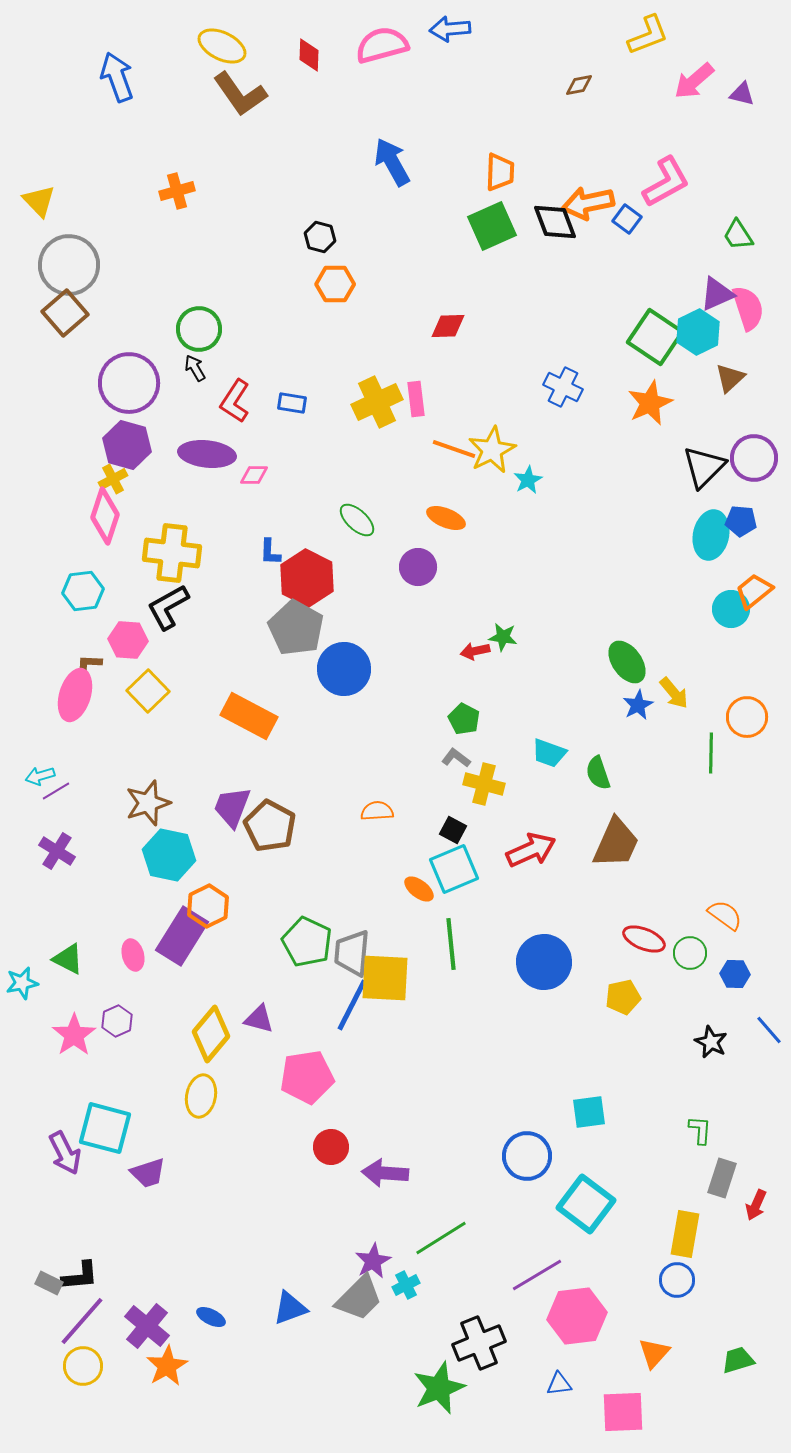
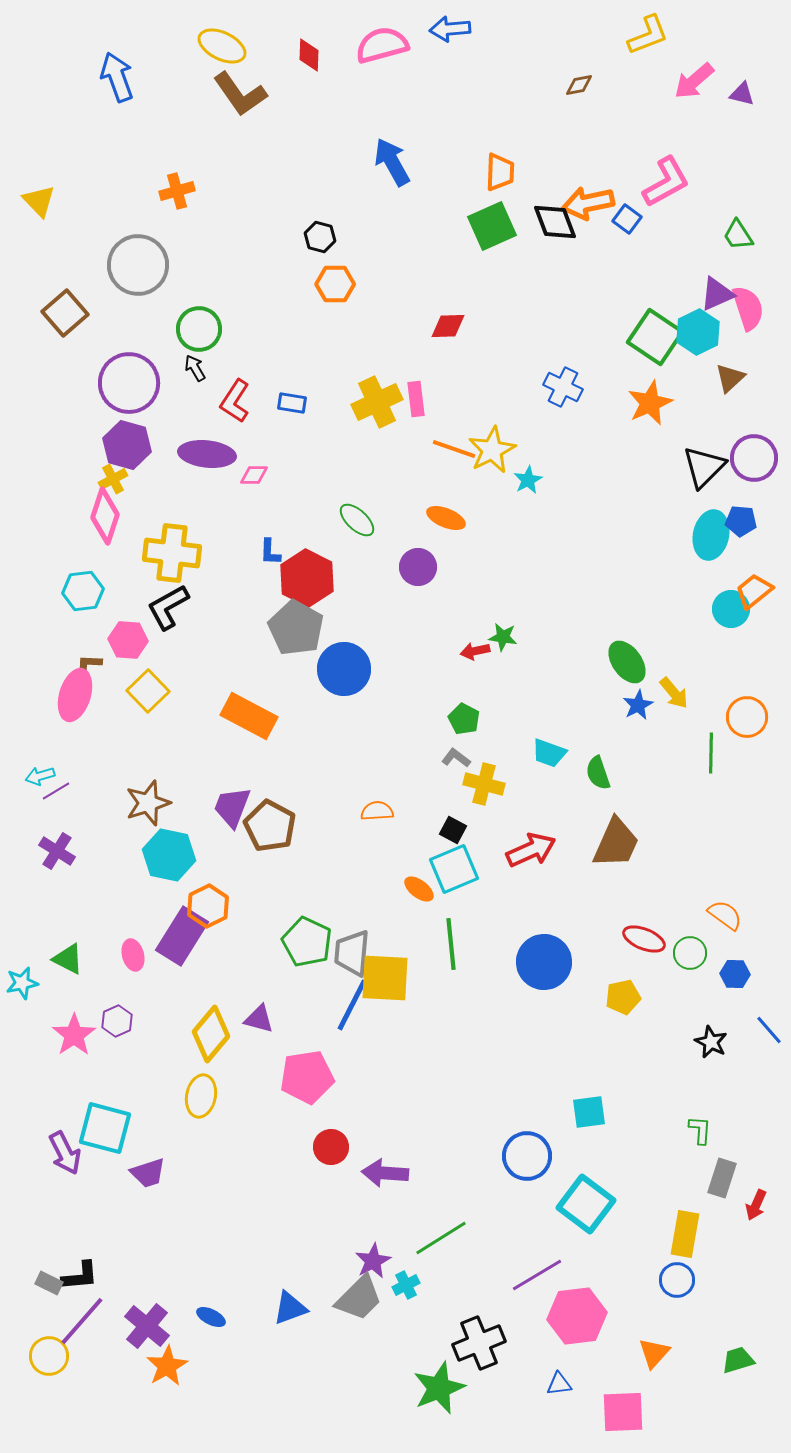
gray circle at (69, 265): moved 69 px right
yellow circle at (83, 1366): moved 34 px left, 10 px up
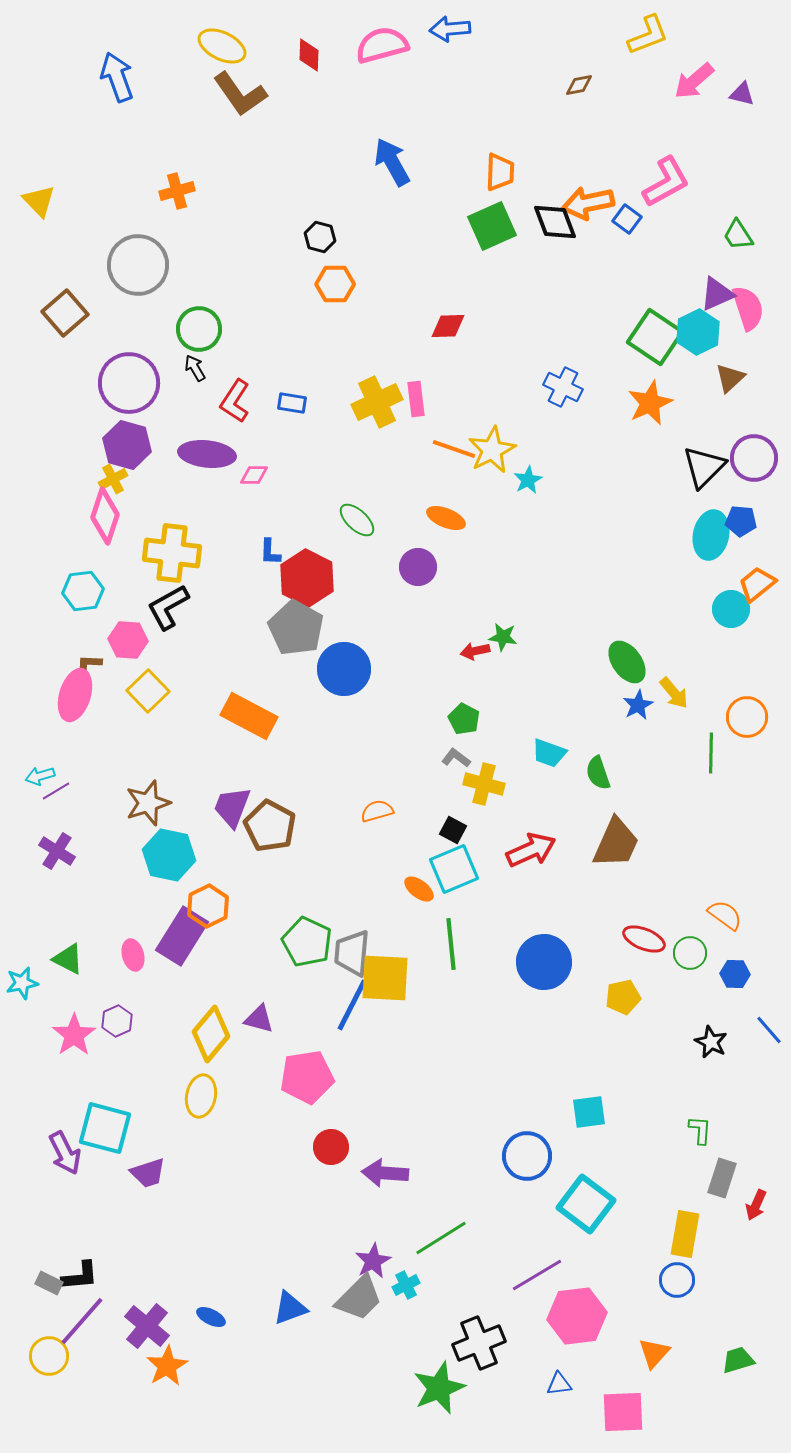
orange trapezoid at (754, 591): moved 3 px right, 7 px up
orange semicircle at (377, 811): rotated 12 degrees counterclockwise
